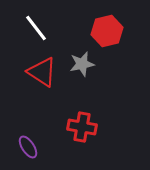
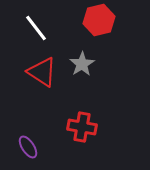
red hexagon: moved 8 px left, 11 px up
gray star: rotated 20 degrees counterclockwise
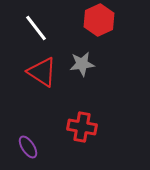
red hexagon: rotated 12 degrees counterclockwise
gray star: rotated 25 degrees clockwise
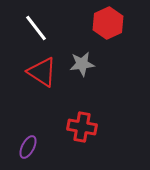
red hexagon: moved 9 px right, 3 px down
purple ellipse: rotated 60 degrees clockwise
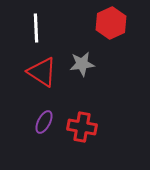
red hexagon: moved 3 px right
white line: rotated 36 degrees clockwise
purple ellipse: moved 16 px right, 25 px up
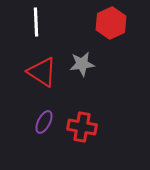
white line: moved 6 px up
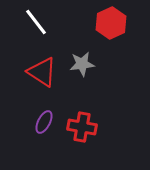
white line: rotated 36 degrees counterclockwise
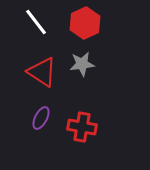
red hexagon: moved 26 px left
purple ellipse: moved 3 px left, 4 px up
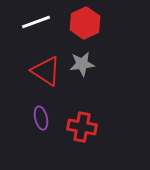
white line: rotated 72 degrees counterclockwise
red triangle: moved 4 px right, 1 px up
purple ellipse: rotated 40 degrees counterclockwise
